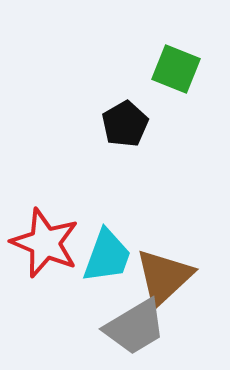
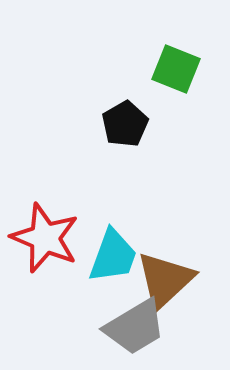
red star: moved 5 px up
cyan trapezoid: moved 6 px right
brown triangle: moved 1 px right, 3 px down
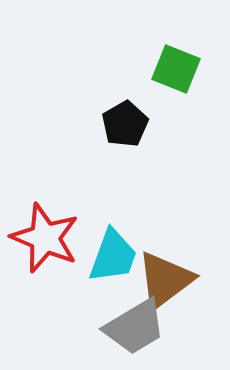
brown triangle: rotated 6 degrees clockwise
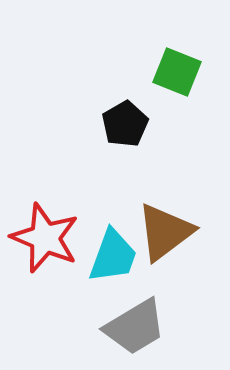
green square: moved 1 px right, 3 px down
brown triangle: moved 48 px up
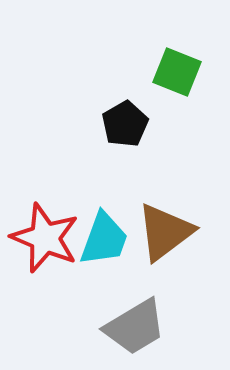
cyan trapezoid: moved 9 px left, 17 px up
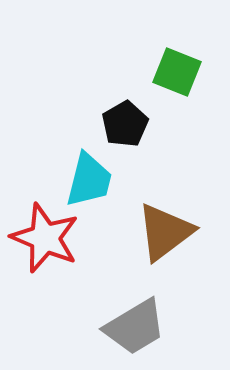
cyan trapezoid: moved 15 px left, 59 px up; rotated 6 degrees counterclockwise
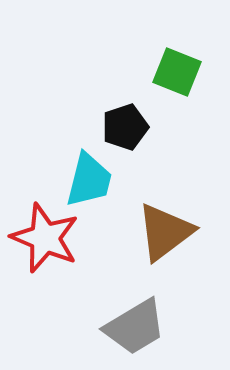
black pentagon: moved 3 px down; rotated 12 degrees clockwise
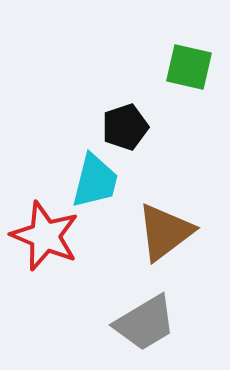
green square: moved 12 px right, 5 px up; rotated 9 degrees counterclockwise
cyan trapezoid: moved 6 px right, 1 px down
red star: moved 2 px up
gray trapezoid: moved 10 px right, 4 px up
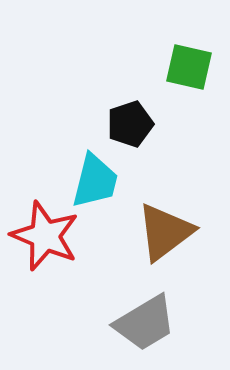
black pentagon: moved 5 px right, 3 px up
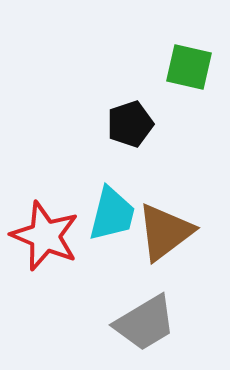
cyan trapezoid: moved 17 px right, 33 px down
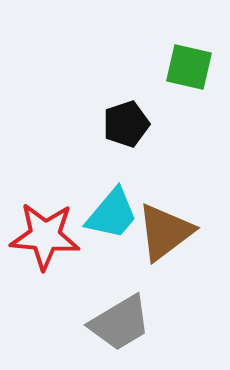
black pentagon: moved 4 px left
cyan trapezoid: rotated 26 degrees clockwise
red star: rotated 18 degrees counterclockwise
gray trapezoid: moved 25 px left
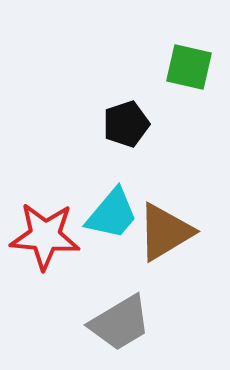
brown triangle: rotated 6 degrees clockwise
